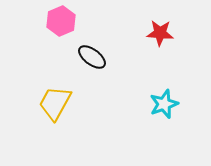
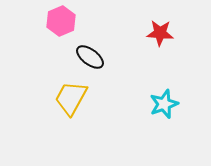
black ellipse: moved 2 px left
yellow trapezoid: moved 16 px right, 5 px up
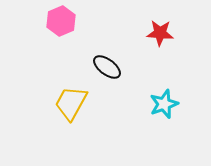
black ellipse: moved 17 px right, 10 px down
yellow trapezoid: moved 5 px down
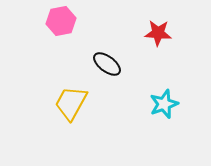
pink hexagon: rotated 12 degrees clockwise
red star: moved 2 px left
black ellipse: moved 3 px up
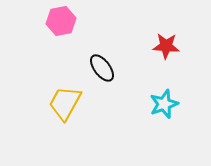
red star: moved 8 px right, 13 px down
black ellipse: moved 5 px left, 4 px down; rotated 16 degrees clockwise
yellow trapezoid: moved 6 px left
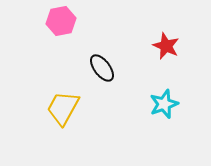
red star: rotated 20 degrees clockwise
yellow trapezoid: moved 2 px left, 5 px down
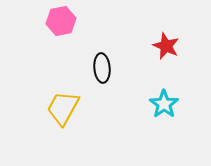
black ellipse: rotated 32 degrees clockwise
cyan star: rotated 16 degrees counterclockwise
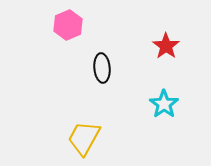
pink hexagon: moved 7 px right, 4 px down; rotated 12 degrees counterclockwise
red star: rotated 12 degrees clockwise
yellow trapezoid: moved 21 px right, 30 px down
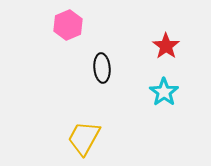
cyan star: moved 12 px up
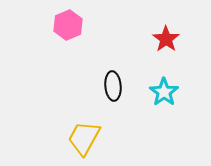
red star: moved 7 px up
black ellipse: moved 11 px right, 18 px down
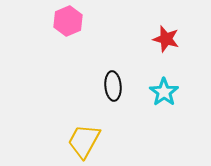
pink hexagon: moved 4 px up
red star: rotated 20 degrees counterclockwise
yellow trapezoid: moved 3 px down
